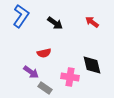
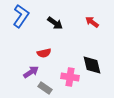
purple arrow: rotated 70 degrees counterclockwise
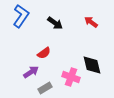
red arrow: moved 1 px left
red semicircle: rotated 24 degrees counterclockwise
pink cross: moved 1 px right; rotated 12 degrees clockwise
gray rectangle: rotated 64 degrees counterclockwise
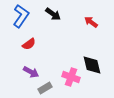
black arrow: moved 2 px left, 9 px up
red semicircle: moved 15 px left, 9 px up
purple arrow: rotated 63 degrees clockwise
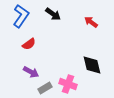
pink cross: moved 3 px left, 7 px down
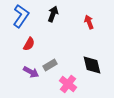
black arrow: rotated 105 degrees counterclockwise
red arrow: moved 2 px left; rotated 32 degrees clockwise
red semicircle: rotated 24 degrees counterclockwise
pink cross: rotated 18 degrees clockwise
gray rectangle: moved 5 px right, 23 px up
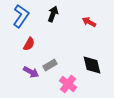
red arrow: rotated 40 degrees counterclockwise
